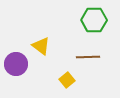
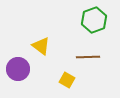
green hexagon: rotated 20 degrees counterclockwise
purple circle: moved 2 px right, 5 px down
yellow square: rotated 21 degrees counterclockwise
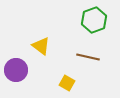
brown line: rotated 15 degrees clockwise
purple circle: moved 2 px left, 1 px down
yellow square: moved 3 px down
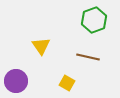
yellow triangle: rotated 18 degrees clockwise
purple circle: moved 11 px down
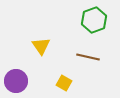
yellow square: moved 3 px left
